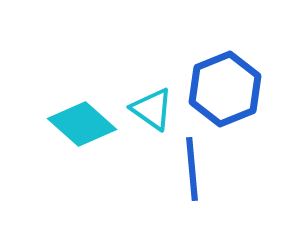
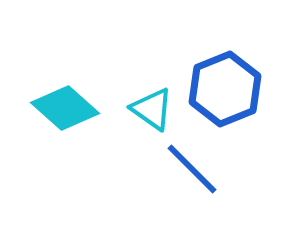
cyan diamond: moved 17 px left, 16 px up
blue line: rotated 40 degrees counterclockwise
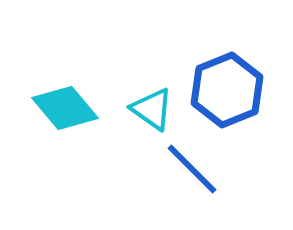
blue hexagon: moved 2 px right, 1 px down
cyan diamond: rotated 8 degrees clockwise
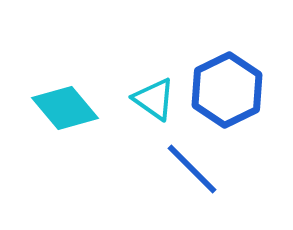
blue hexagon: rotated 4 degrees counterclockwise
cyan triangle: moved 2 px right, 10 px up
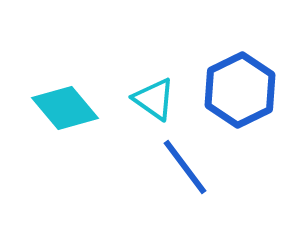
blue hexagon: moved 13 px right
blue line: moved 7 px left, 2 px up; rotated 8 degrees clockwise
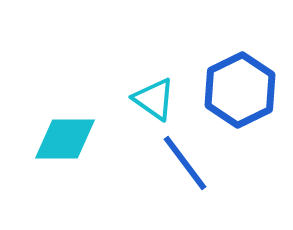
cyan diamond: moved 31 px down; rotated 50 degrees counterclockwise
blue line: moved 4 px up
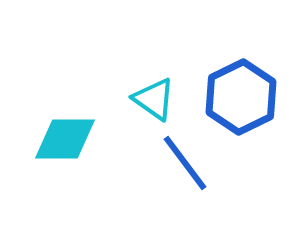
blue hexagon: moved 1 px right, 7 px down
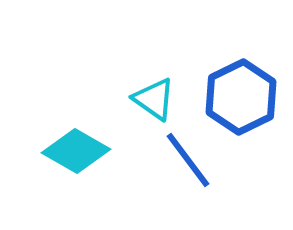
cyan diamond: moved 11 px right, 12 px down; rotated 30 degrees clockwise
blue line: moved 3 px right, 3 px up
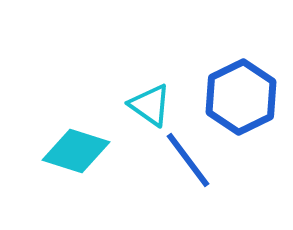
cyan triangle: moved 4 px left, 6 px down
cyan diamond: rotated 12 degrees counterclockwise
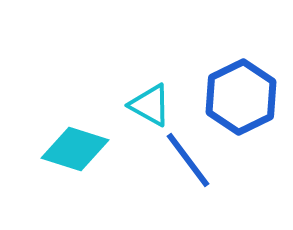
cyan triangle: rotated 6 degrees counterclockwise
cyan diamond: moved 1 px left, 2 px up
